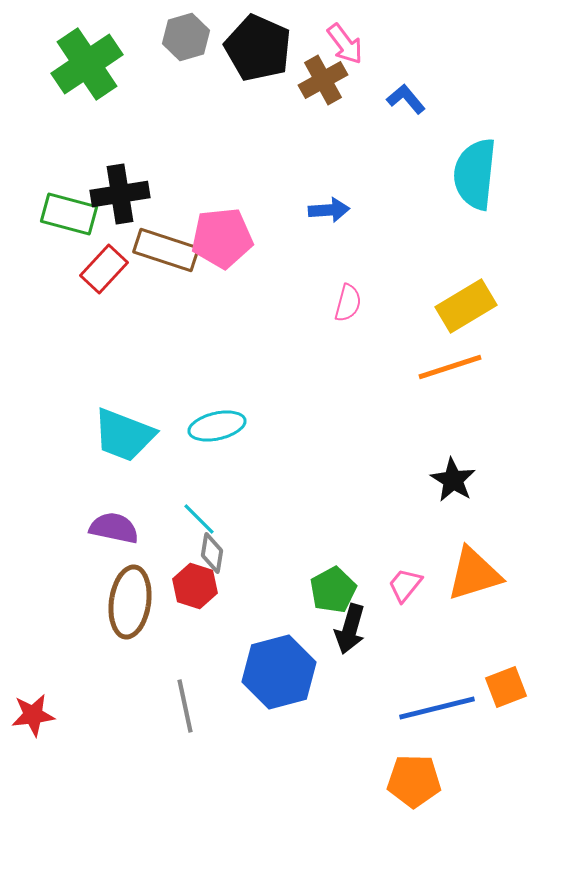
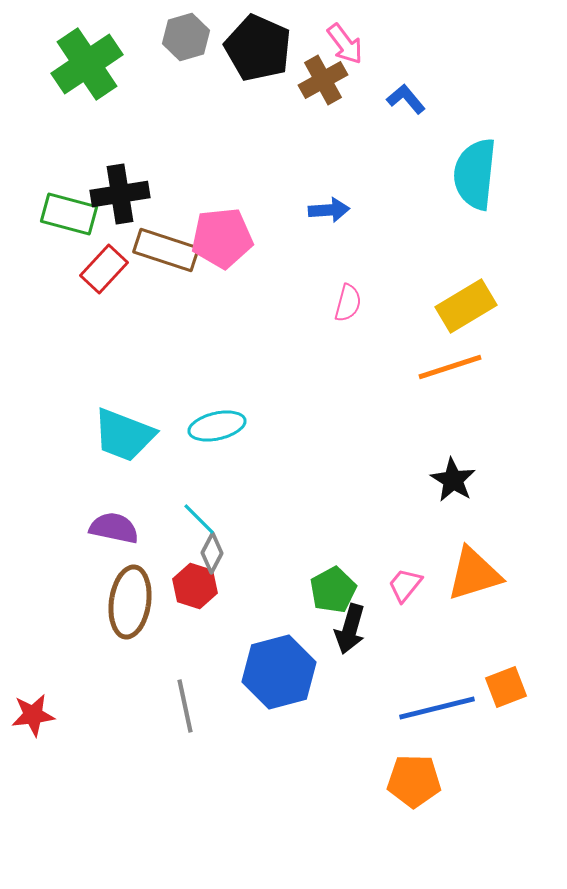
gray diamond: rotated 18 degrees clockwise
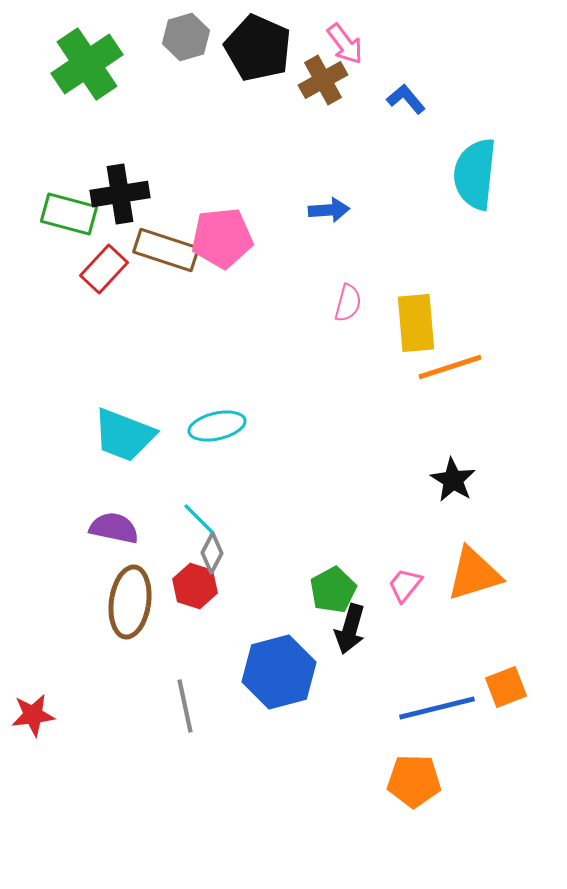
yellow rectangle: moved 50 px left, 17 px down; rotated 64 degrees counterclockwise
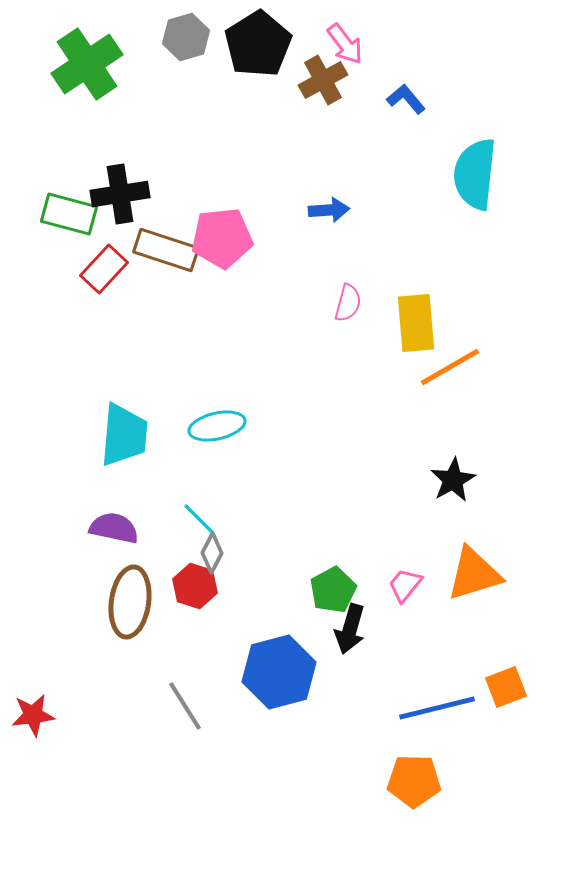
black pentagon: moved 4 px up; rotated 16 degrees clockwise
orange line: rotated 12 degrees counterclockwise
cyan trapezoid: rotated 106 degrees counterclockwise
black star: rotated 12 degrees clockwise
gray line: rotated 20 degrees counterclockwise
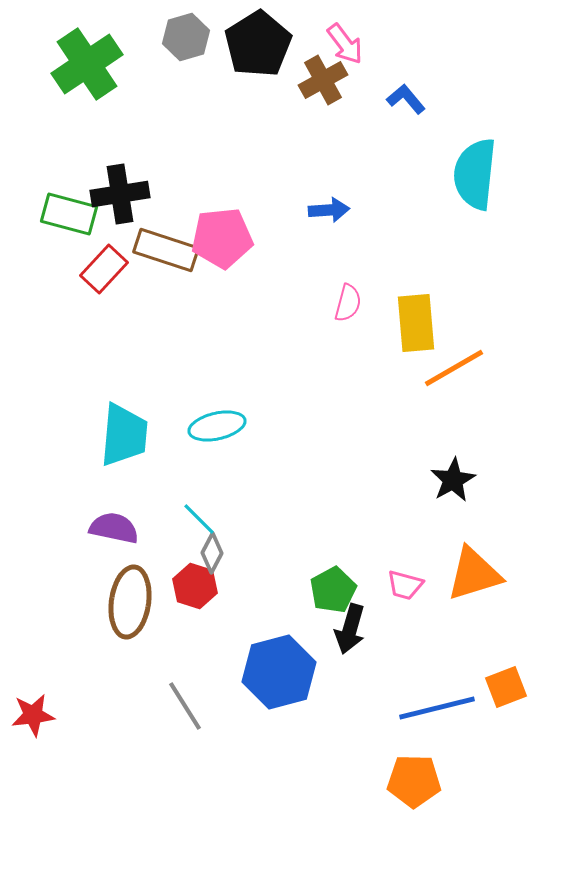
orange line: moved 4 px right, 1 px down
pink trapezoid: rotated 114 degrees counterclockwise
